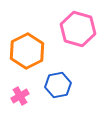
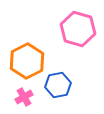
orange hexagon: moved 10 px down
pink cross: moved 4 px right, 1 px down
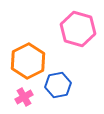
orange hexagon: moved 1 px right
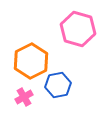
orange hexagon: moved 3 px right
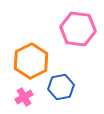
pink hexagon: rotated 8 degrees counterclockwise
blue hexagon: moved 3 px right, 2 px down
